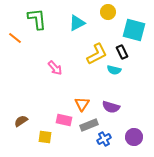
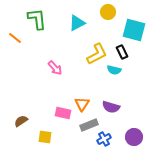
pink rectangle: moved 1 px left, 7 px up
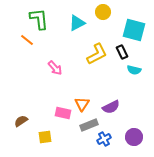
yellow circle: moved 5 px left
green L-shape: moved 2 px right
orange line: moved 12 px right, 2 px down
cyan semicircle: moved 20 px right
purple semicircle: rotated 42 degrees counterclockwise
yellow square: rotated 16 degrees counterclockwise
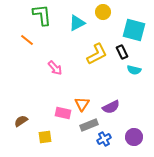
green L-shape: moved 3 px right, 4 px up
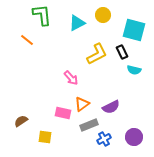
yellow circle: moved 3 px down
pink arrow: moved 16 px right, 10 px down
orange triangle: rotated 21 degrees clockwise
yellow square: rotated 16 degrees clockwise
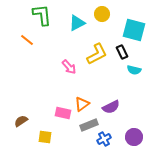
yellow circle: moved 1 px left, 1 px up
pink arrow: moved 2 px left, 11 px up
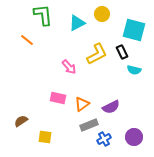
green L-shape: moved 1 px right
pink rectangle: moved 5 px left, 15 px up
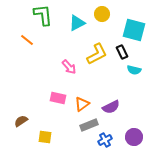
blue cross: moved 1 px right, 1 px down
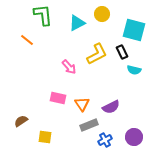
orange triangle: rotated 28 degrees counterclockwise
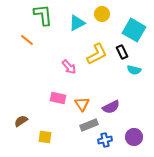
cyan square: rotated 15 degrees clockwise
blue cross: rotated 16 degrees clockwise
